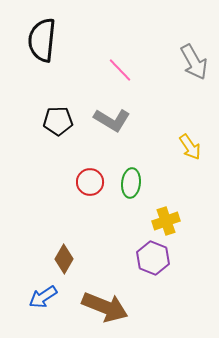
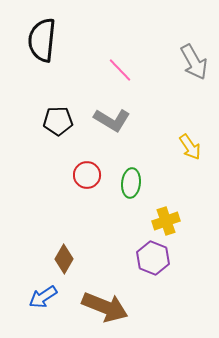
red circle: moved 3 px left, 7 px up
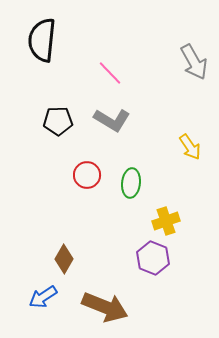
pink line: moved 10 px left, 3 px down
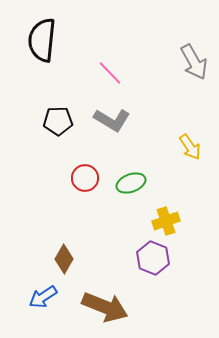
red circle: moved 2 px left, 3 px down
green ellipse: rotated 64 degrees clockwise
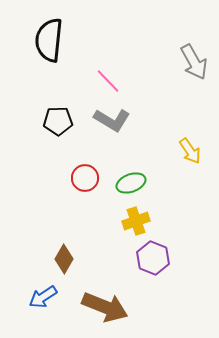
black semicircle: moved 7 px right
pink line: moved 2 px left, 8 px down
yellow arrow: moved 4 px down
yellow cross: moved 30 px left
